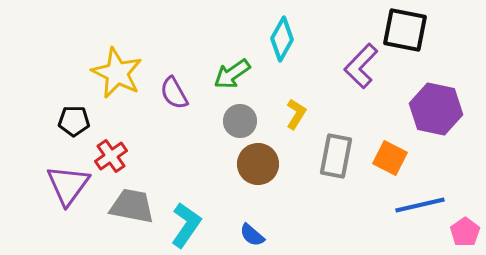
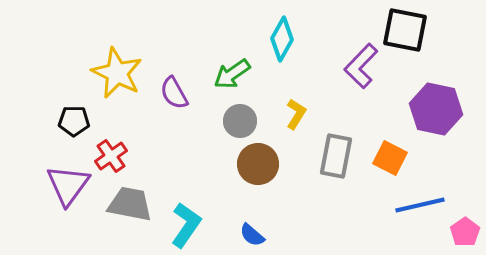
gray trapezoid: moved 2 px left, 2 px up
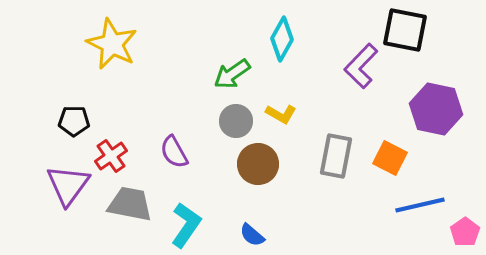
yellow star: moved 5 px left, 29 px up
purple semicircle: moved 59 px down
yellow L-shape: moved 15 px left; rotated 88 degrees clockwise
gray circle: moved 4 px left
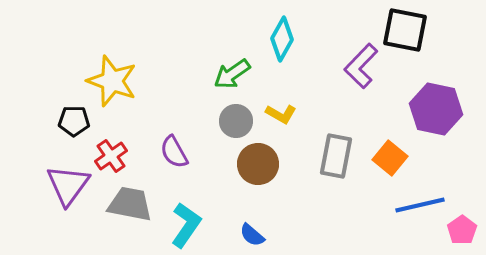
yellow star: moved 37 px down; rotated 6 degrees counterclockwise
orange square: rotated 12 degrees clockwise
pink pentagon: moved 3 px left, 2 px up
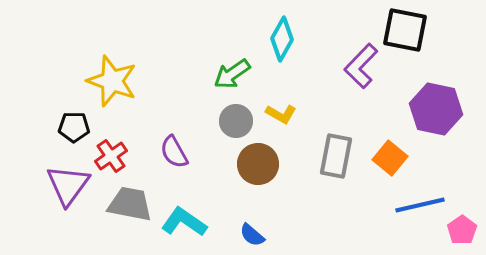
black pentagon: moved 6 px down
cyan L-shape: moved 2 px left, 3 px up; rotated 90 degrees counterclockwise
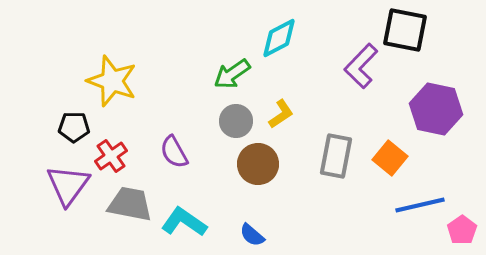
cyan diamond: moved 3 px left, 1 px up; rotated 33 degrees clockwise
yellow L-shape: rotated 64 degrees counterclockwise
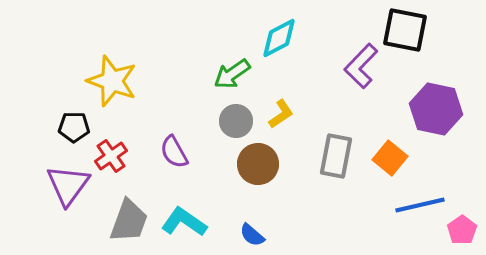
gray trapezoid: moved 1 px left, 17 px down; rotated 99 degrees clockwise
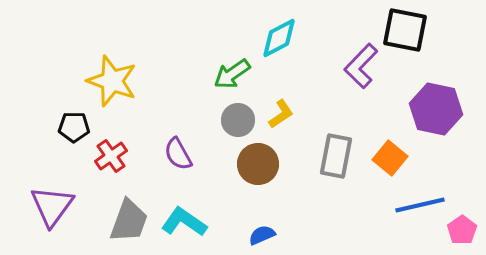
gray circle: moved 2 px right, 1 px up
purple semicircle: moved 4 px right, 2 px down
purple triangle: moved 16 px left, 21 px down
blue semicircle: moved 10 px right; rotated 116 degrees clockwise
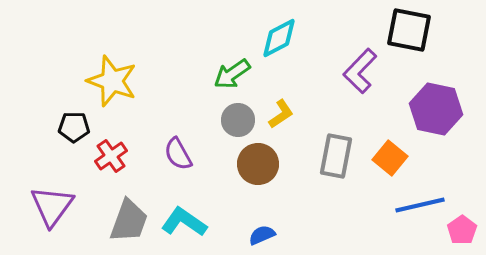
black square: moved 4 px right
purple L-shape: moved 1 px left, 5 px down
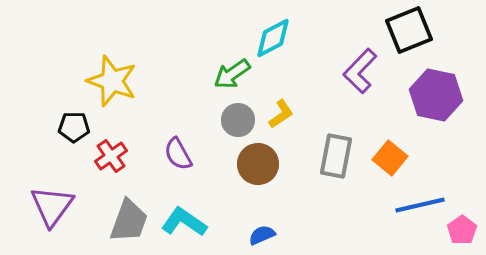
black square: rotated 33 degrees counterclockwise
cyan diamond: moved 6 px left
purple hexagon: moved 14 px up
